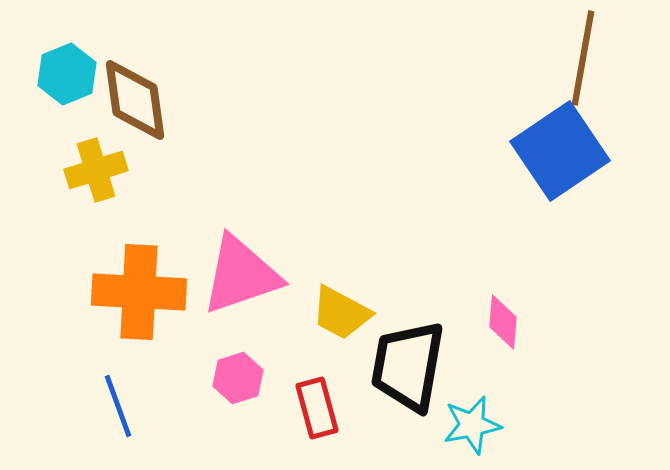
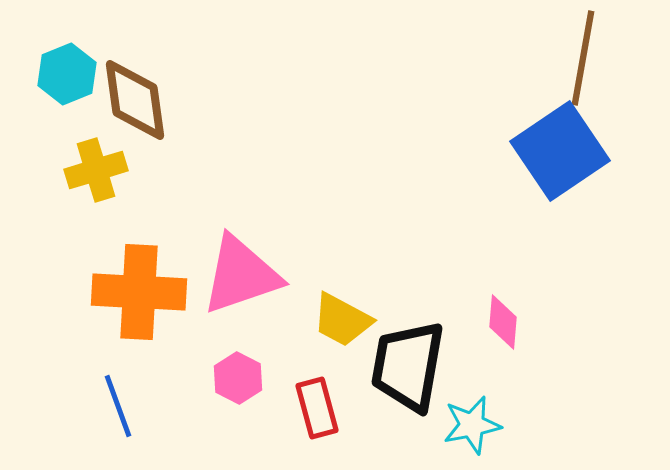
yellow trapezoid: moved 1 px right, 7 px down
pink hexagon: rotated 15 degrees counterclockwise
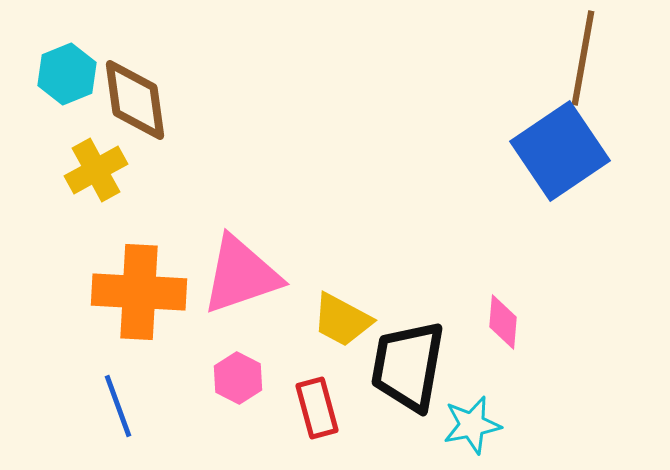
yellow cross: rotated 12 degrees counterclockwise
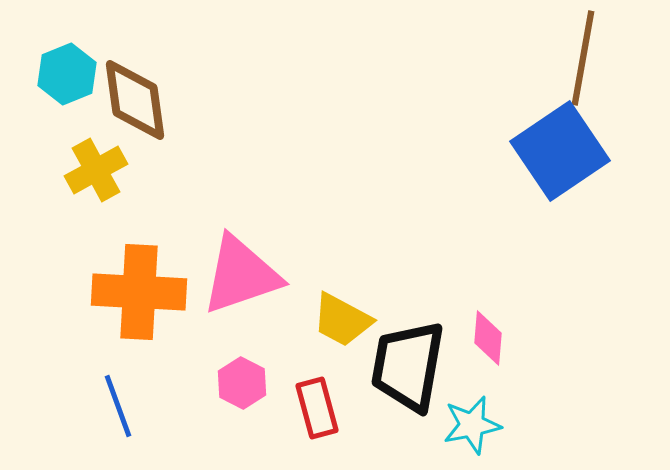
pink diamond: moved 15 px left, 16 px down
pink hexagon: moved 4 px right, 5 px down
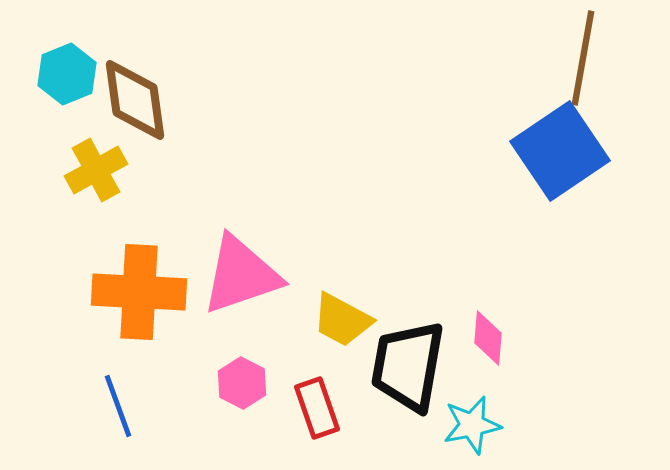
red rectangle: rotated 4 degrees counterclockwise
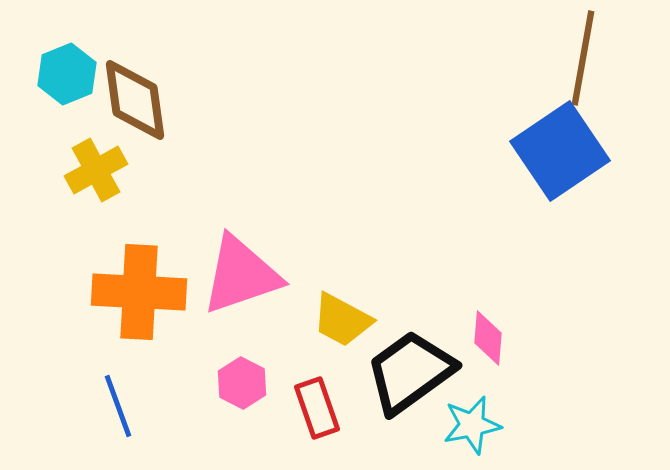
black trapezoid: moved 2 px right, 6 px down; rotated 44 degrees clockwise
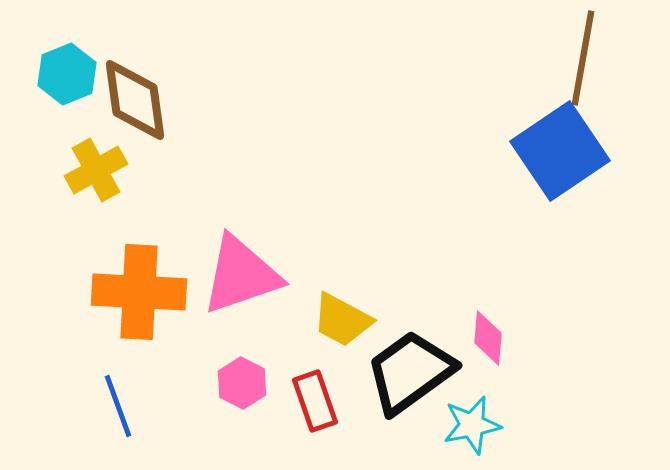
red rectangle: moved 2 px left, 7 px up
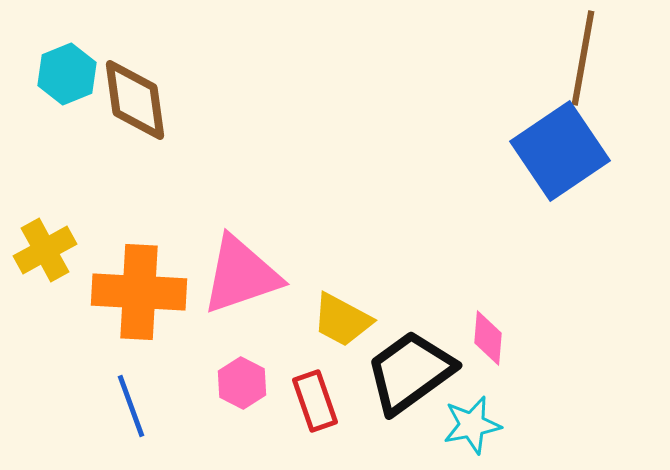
yellow cross: moved 51 px left, 80 px down
blue line: moved 13 px right
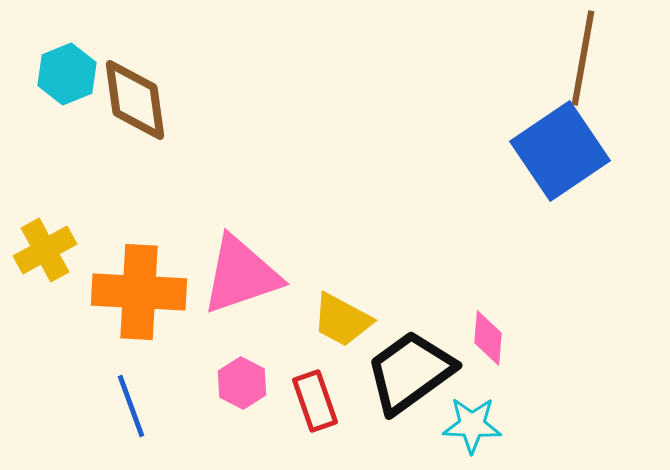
cyan star: rotated 14 degrees clockwise
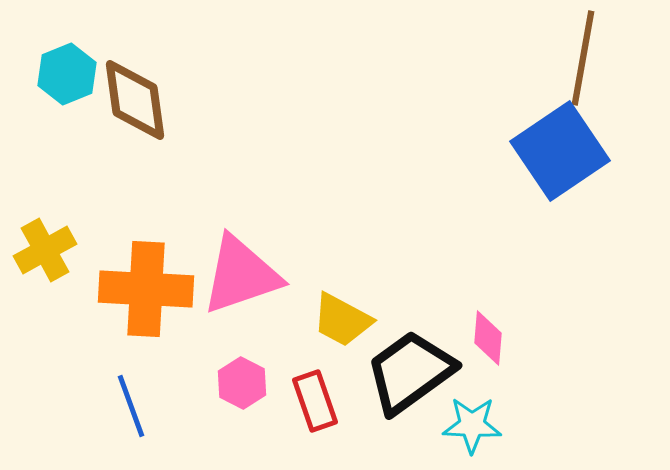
orange cross: moved 7 px right, 3 px up
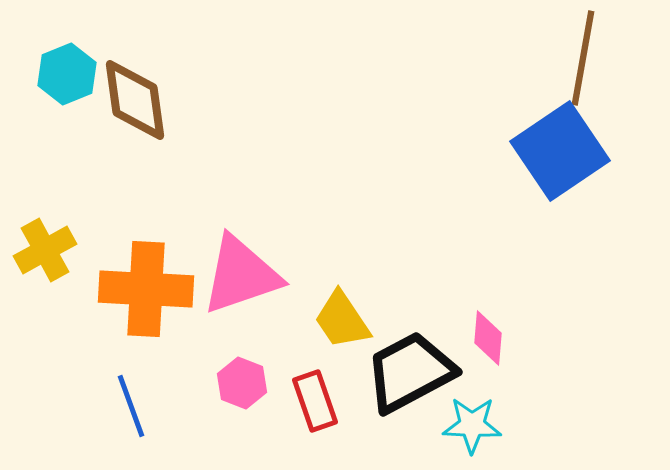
yellow trapezoid: rotated 28 degrees clockwise
black trapezoid: rotated 8 degrees clockwise
pink hexagon: rotated 6 degrees counterclockwise
